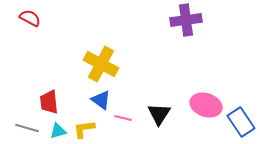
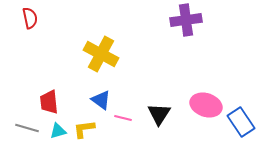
red semicircle: rotated 50 degrees clockwise
yellow cross: moved 10 px up
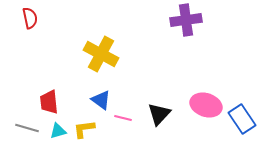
black triangle: rotated 10 degrees clockwise
blue rectangle: moved 1 px right, 3 px up
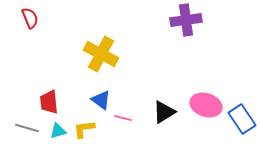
red semicircle: rotated 10 degrees counterclockwise
black triangle: moved 5 px right, 2 px up; rotated 15 degrees clockwise
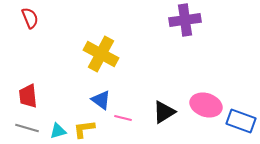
purple cross: moved 1 px left
red trapezoid: moved 21 px left, 6 px up
blue rectangle: moved 1 px left, 2 px down; rotated 36 degrees counterclockwise
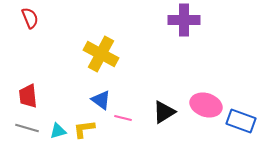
purple cross: moved 1 px left; rotated 8 degrees clockwise
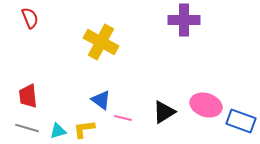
yellow cross: moved 12 px up
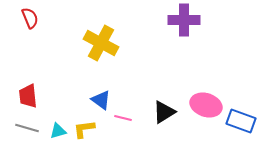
yellow cross: moved 1 px down
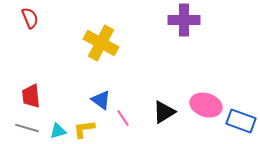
red trapezoid: moved 3 px right
pink line: rotated 42 degrees clockwise
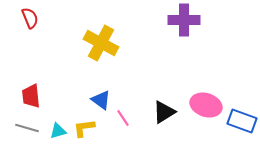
blue rectangle: moved 1 px right
yellow L-shape: moved 1 px up
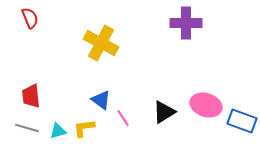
purple cross: moved 2 px right, 3 px down
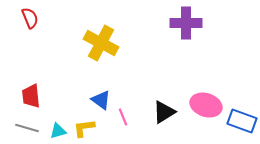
pink line: moved 1 px up; rotated 12 degrees clockwise
